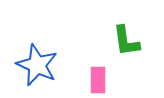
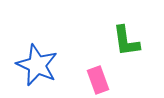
pink rectangle: rotated 20 degrees counterclockwise
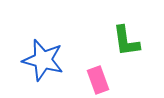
blue star: moved 6 px right, 5 px up; rotated 9 degrees counterclockwise
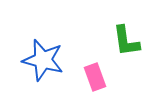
pink rectangle: moved 3 px left, 3 px up
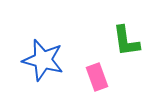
pink rectangle: moved 2 px right
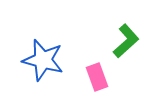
green L-shape: rotated 124 degrees counterclockwise
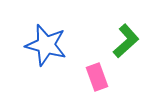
blue star: moved 3 px right, 15 px up
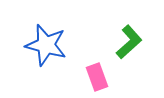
green L-shape: moved 3 px right, 1 px down
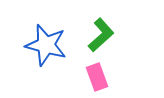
green L-shape: moved 28 px left, 7 px up
